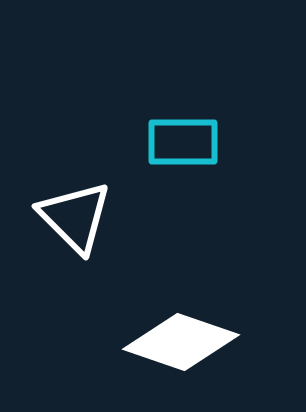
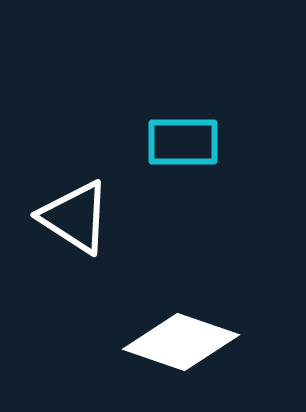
white triangle: rotated 12 degrees counterclockwise
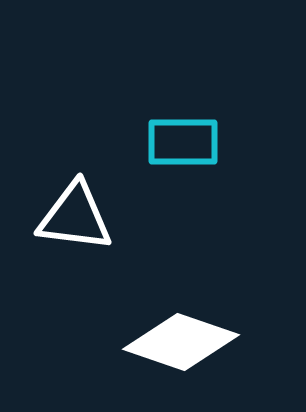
white triangle: rotated 26 degrees counterclockwise
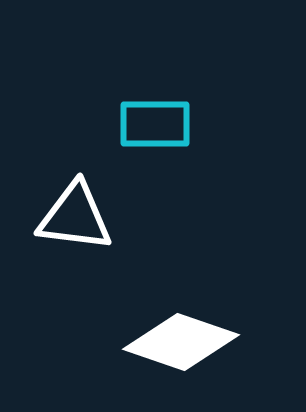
cyan rectangle: moved 28 px left, 18 px up
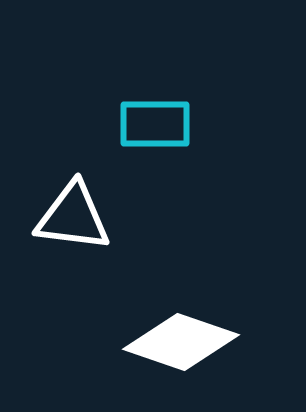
white triangle: moved 2 px left
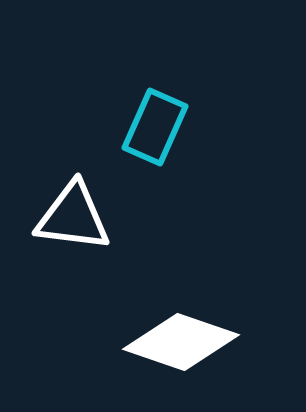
cyan rectangle: moved 3 px down; rotated 66 degrees counterclockwise
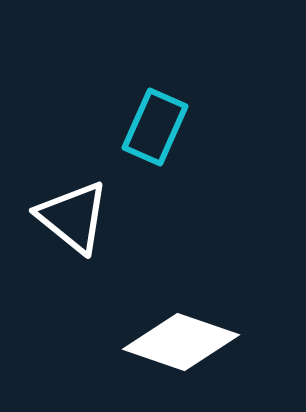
white triangle: rotated 32 degrees clockwise
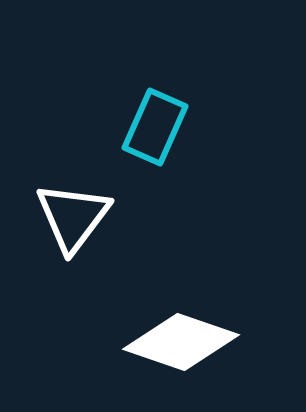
white triangle: rotated 28 degrees clockwise
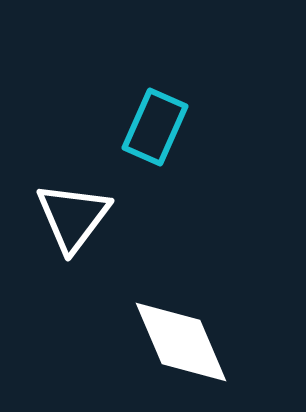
white diamond: rotated 48 degrees clockwise
